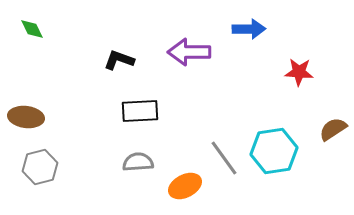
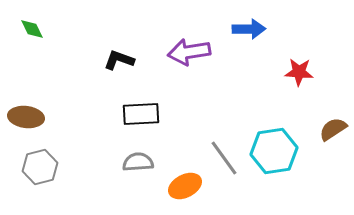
purple arrow: rotated 9 degrees counterclockwise
black rectangle: moved 1 px right, 3 px down
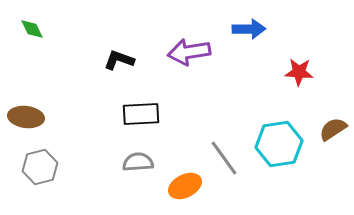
cyan hexagon: moved 5 px right, 7 px up
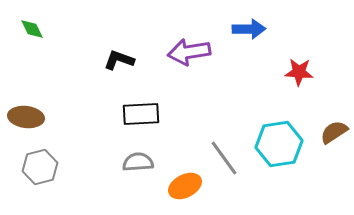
brown semicircle: moved 1 px right, 3 px down
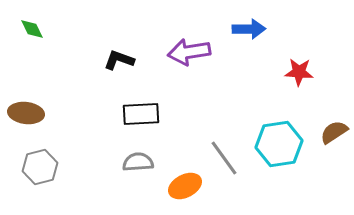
brown ellipse: moved 4 px up
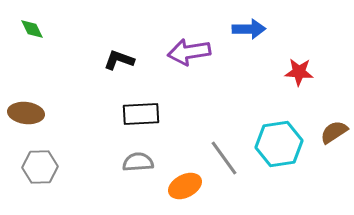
gray hexagon: rotated 12 degrees clockwise
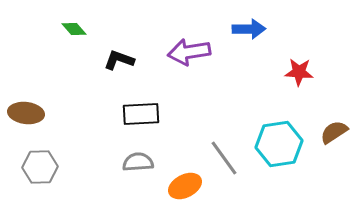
green diamond: moved 42 px right; rotated 15 degrees counterclockwise
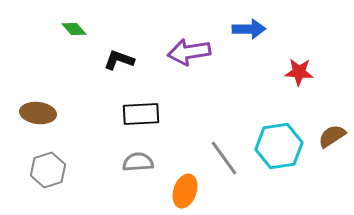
brown ellipse: moved 12 px right
brown semicircle: moved 2 px left, 4 px down
cyan hexagon: moved 2 px down
gray hexagon: moved 8 px right, 3 px down; rotated 16 degrees counterclockwise
orange ellipse: moved 5 px down; rotated 44 degrees counterclockwise
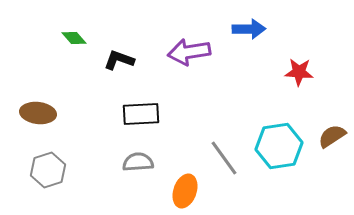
green diamond: moved 9 px down
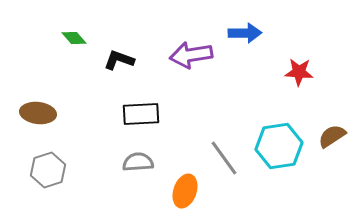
blue arrow: moved 4 px left, 4 px down
purple arrow: moved 2 px right, 3 px down
